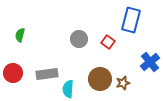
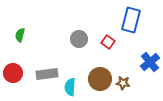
brown star: rotated 24 degrees clockwise
cyan semicircle: moved 2 px right, 2 px up
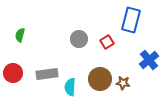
red square: moved 1 px left; rotated 24 degrees clockwise
blue cross: moved 1 px left, 2 px up
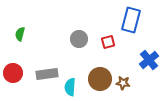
green semicircle: moved 1 px up
red square: moved 1 px right; rotated 16 degrees clockwise
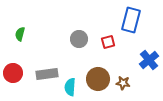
brown circle: moved 2 px left
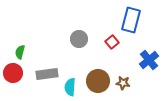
green semicircle: moved 18 px down
red square: moved 4 px right; rotated 24 degrees counterclockwise
brown circle: moved 2 px down
